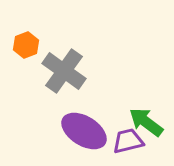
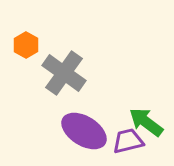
orange hexagon: rotated 10 degrees counterclockwise
gray cross: moved 2 px down
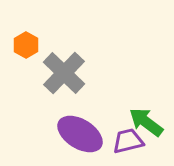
gray cross: rotated 9 degrees clockwise
purple ellipse: moved 4 px left, 3 px down
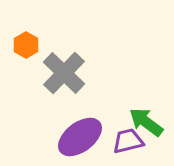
purple ellipse: moved 3 px down; rotated 69 degrees counterclockwise
